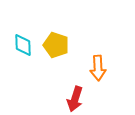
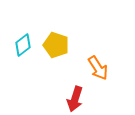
cyan diamond: rotated 55 degrees clockwise
orange arrow: rotated 30 degrees counterclockwise
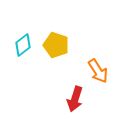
orange arrow: moved 3 px down
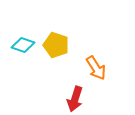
cyan diamond: rotated 55 degrees clockwise
orange arrow: moved 2 px left, 3 px up
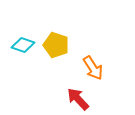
orange arrow: moved 3 px left
red arrow: moved 3 px right; rotated 120 degrees clockwise
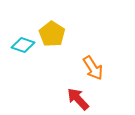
yellow pentagon: moved 4 px left, 11 px up; rotated 15 degrees clockwise
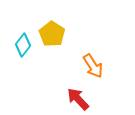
cyan diamond: rotated 70 degrees counterclockwise
orange arrow: moved 2 px up
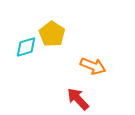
cyan diamond: moved 3 px right, 2 px down; rotated 35 degrees clockwise
orange arrow: rotated 35 degrees counterclockwise
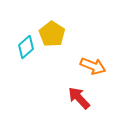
cyan diamond: rotated 25 degrees counterclockwise
red arrow: moved 1 px right, 1 px up
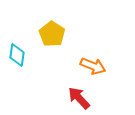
cyan diamond: moved 9 px left, 8 px down; rotated 40 degrees counterclockwise
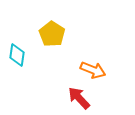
orange arrow: moved 4 px down
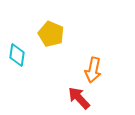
yellow pentagon: moved 1 px left; rotated 10 degrees counterclockwise
orange arrow: rotated 80 degrees clockwise
